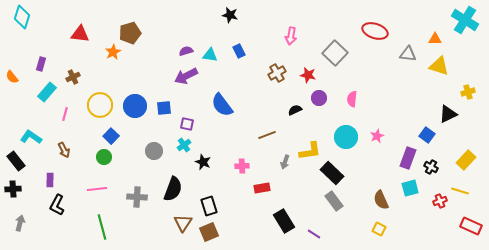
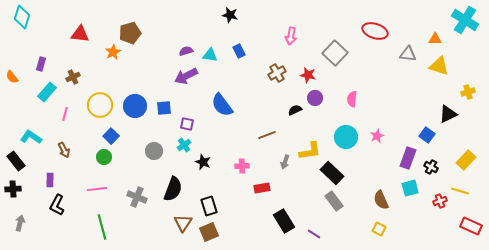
purple circle at (319, 98): moved 4 px left
gray cross at (137, 197): rotated 18 degrees clockwise
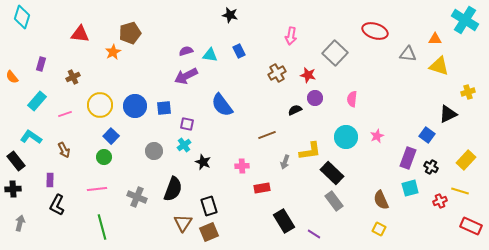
cyan rectangle at (47, 92): moved 10 px left, 9 px down
pink line at (65, 114): rotated 56 degrees clockwise
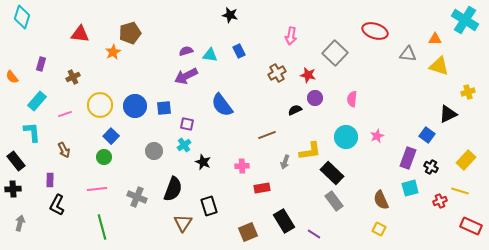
cyan L-shape at (31, 137): moved 1 px right, 5 px up; rotated 50 degrees clockwise
brown square at (209, 232): moved 39 px right
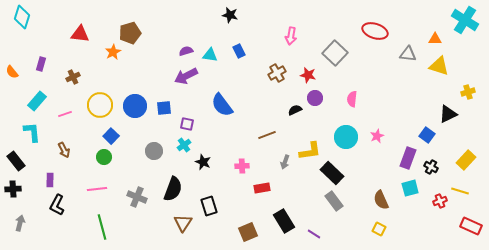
orange semicircle at (12, 77): moved 5 px up
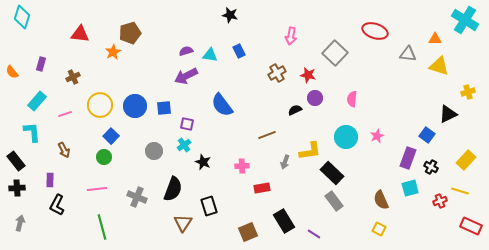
black cross at (13, 189): moved 4 px right, 1 px up
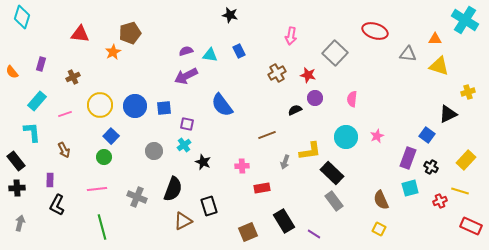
brown triangle at (183, 223): moved 2 px up; rotated 30 degrees clockwise
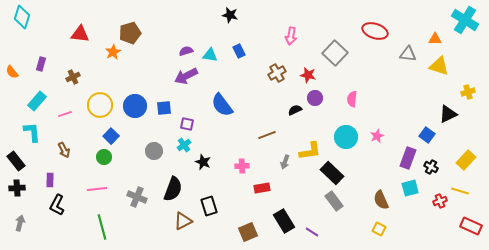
purple line at (314, 234): moved 2 px left, 2 px up
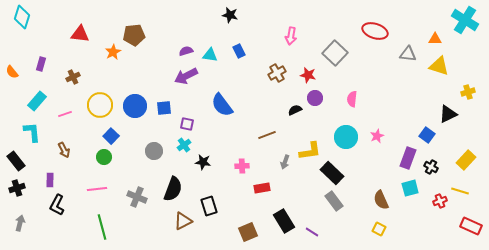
brown pentagon at (130, 33): moved 4 px right, 2 px down; rotated 10 degrees clockwise
black star at (203, 162): rotated 14 degrees counterclockwise
black cross at (17, 188): rotated 14 degrees counterclockwise
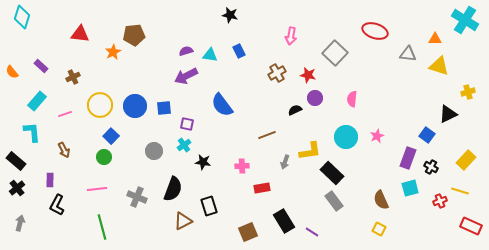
purple rectangle at (41, 64): moved 2 px down; rotated 64 degrees counterclockwise
black rectangle at (16, 161): rotated 12 degrees counterclockwise
black cross at (17, 188): rotated 21 degrees counterclockwise
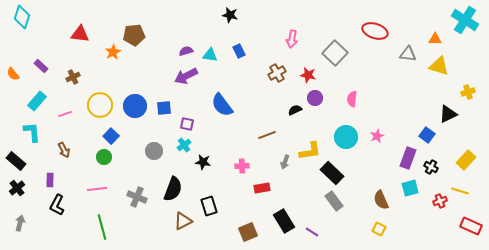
pink arrow at (291, 36): moved 1 px right, 3 px down
orange semicircle at (12, 72): moved 1 px right, 2 px down
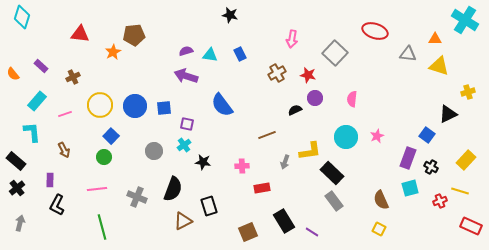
blue rectangle at (239, 51): moved 1 px right, 3 px down
purple arrow at (186, 76): rotated 45 degrees clockwise
